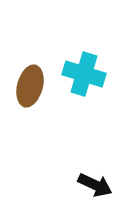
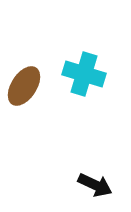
brown ellipse: moved 6 px left; rotated 18 degrees clockwise
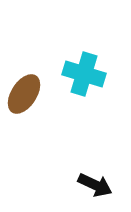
brown ellipse: moved 8 px down
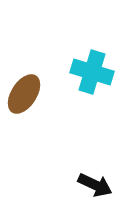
cyan cross: moved 8 px right, 2 px up
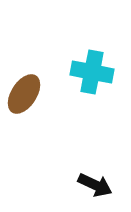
cyan cross: rotated 6 degrees counterclockwise
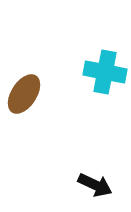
cyan cross: moved 13 px right
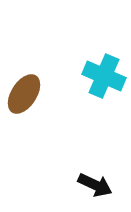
cyan cross: moved 1 px left, 4 px down; rotated 12 degrees clockwise
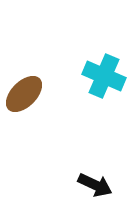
brown ellipse: rotated 12 degrees clockwise
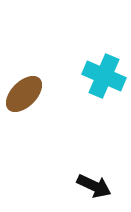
black arrow: moved 1 px left, 1 px down
